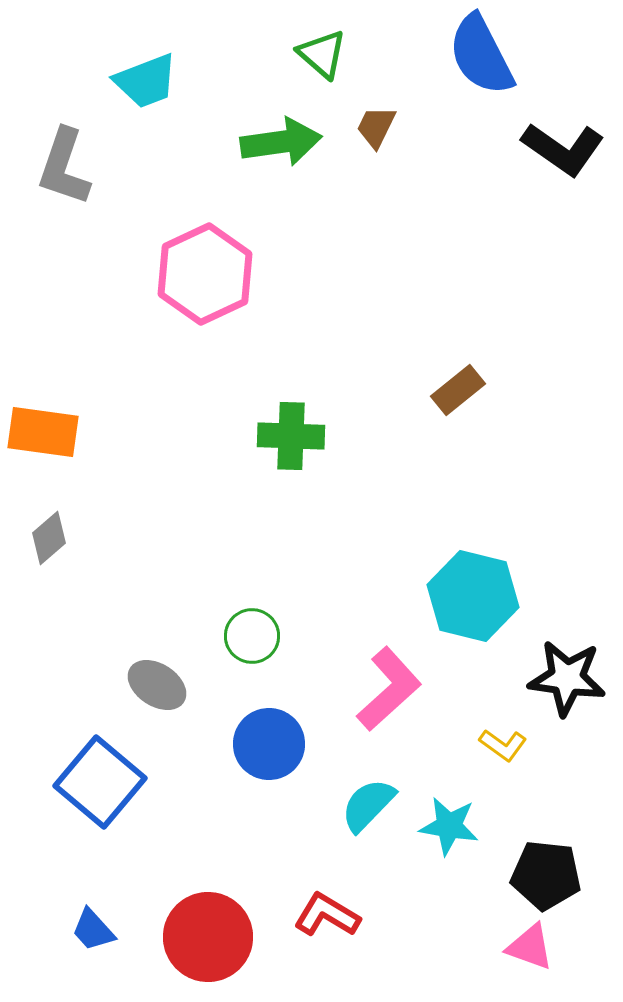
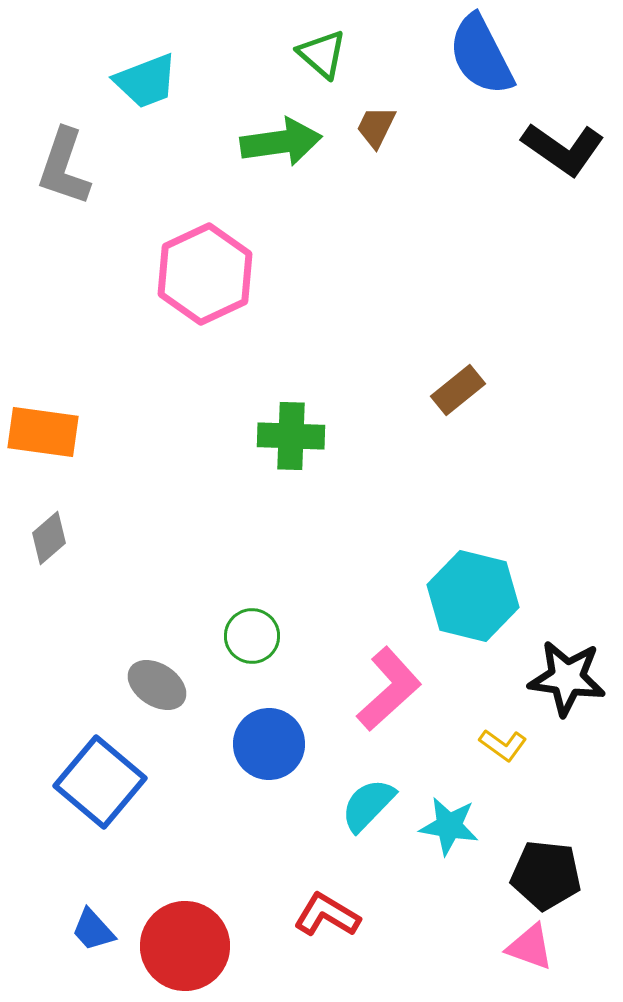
red circle: moved 23 px left, 9 px down
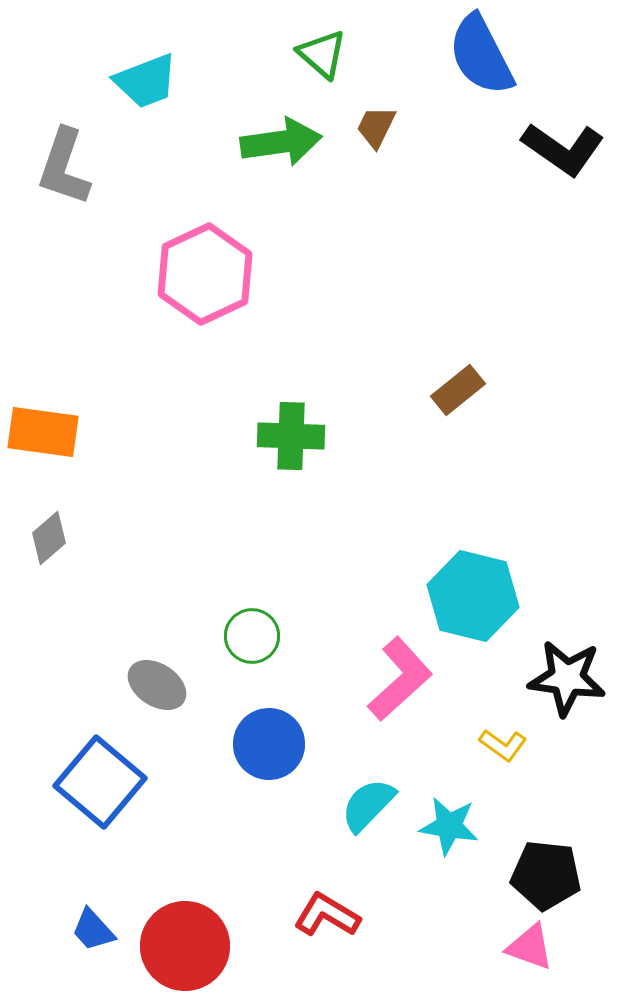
pink L-shape: moved 11 px right, 10 px up
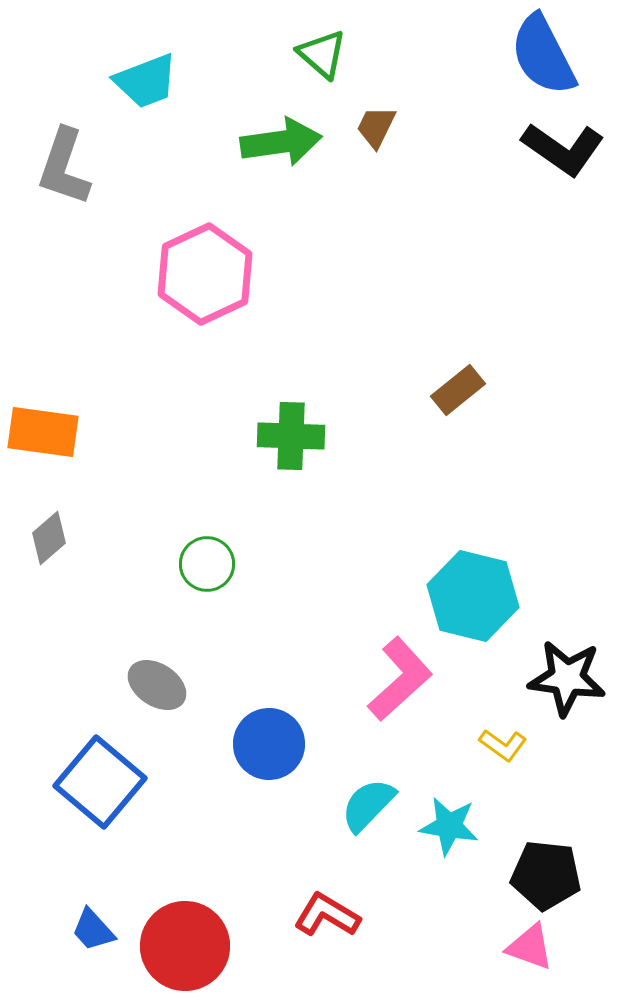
blue semicircle: moved 62 px right
green circle: moved 45 px left, 72 px up
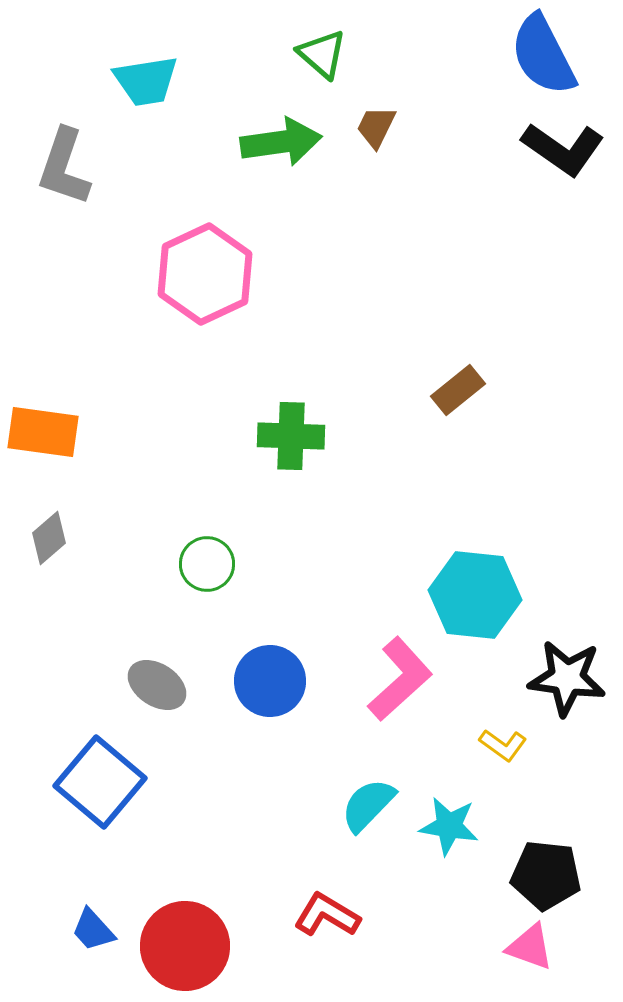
cyan trapezoid: rotated 12 degrees clockwise
cyan hexagon: moved 2 px right, 1 px up; rotated 8 degrees counterclockwise
blue circle: moved 1 px right, 63 px up
